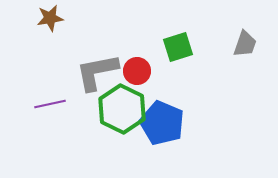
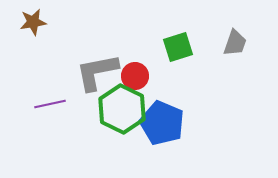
brown star: moved 17 px left, 4 px down
gray trapezoid: moved 10 px left, 1 px up
red circle: moved 2 px left, 5 px down
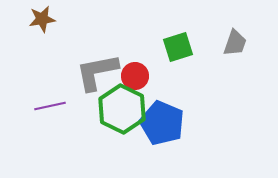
brown star: moved 9 px right, 3 px up
purple line: moved 2 px down
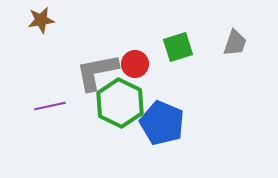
brown star: moved 1 px left, 1 px down
red circle: moved 12 px up
green hexagon: moved 2 px left, 6 px up
